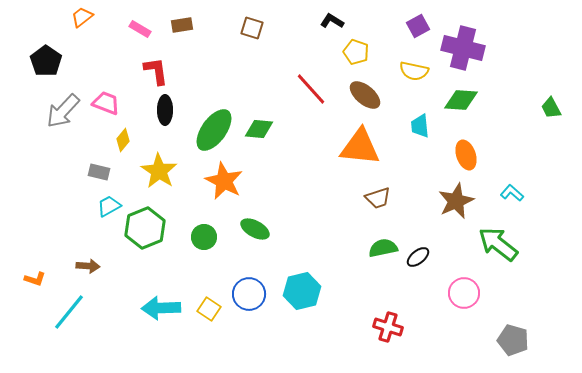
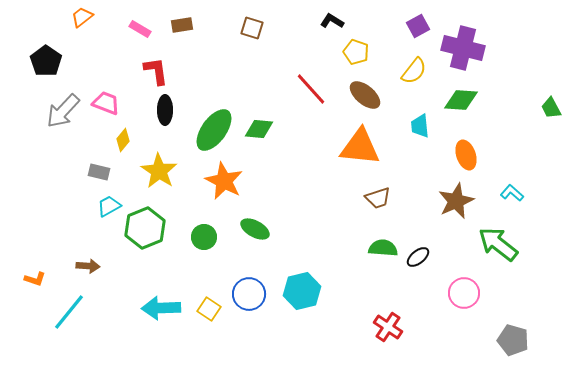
yellow semicircle at (414, 71): rotated 64 degrees counterclockwise
green semicircle at (383, 248): rotated 16 degrees clockwise
red cross at (388, 327): rotated 16 degrees clockwise
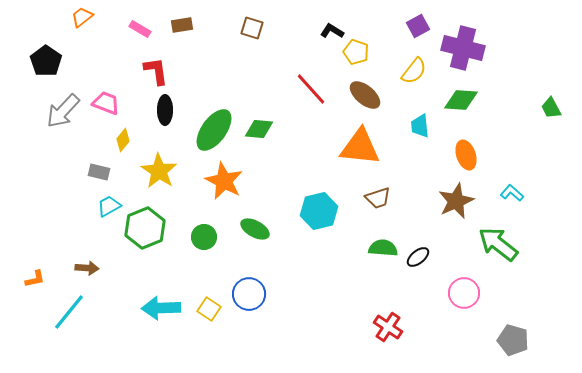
black L-shape at (332, 21): moved 10 px down
brown arrow at (88, 266): moved 1 px left, 2 px down
orange L-shape at (35, 279): rotated 30 degrees counterclockwise
cyan hexagon at (302, 291): moved 17 px right, 80 px up
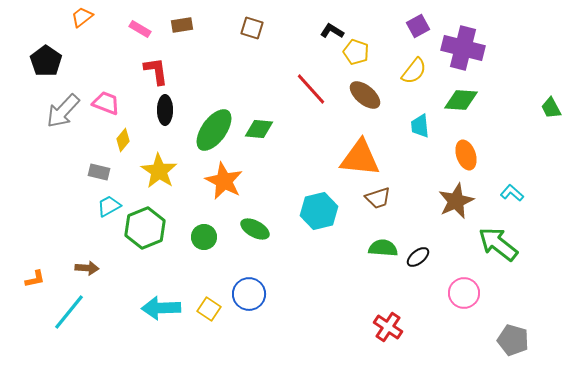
orange triangle at (360, 147): moved 11 px down
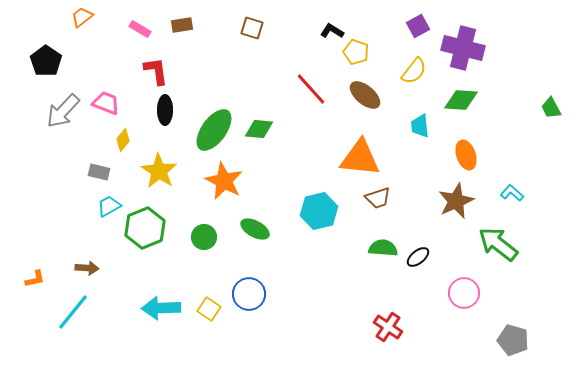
cyan line at (69, 312): moved 4 px right
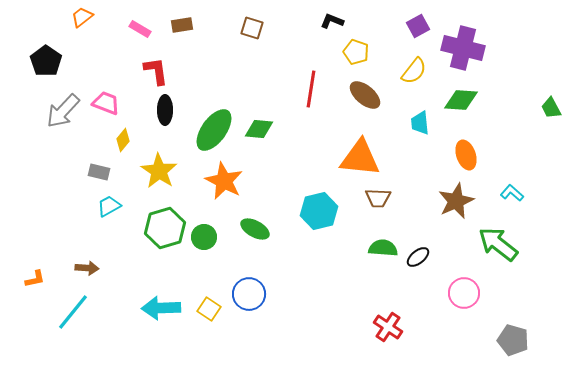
black L-shape at (332, 31): moved 10 px up; rotated 10 degrees counterclockwise
red line at (311, 89): rotated 51 degrees clockwise
cyan trapezoid at (420, 126): moved 3 px up
brown trapezoid at (378, 198): rotated 20 degrees clockwise
green hexagon at (145, 228): moved 20 px right; rotated 6 degrees clockwise
